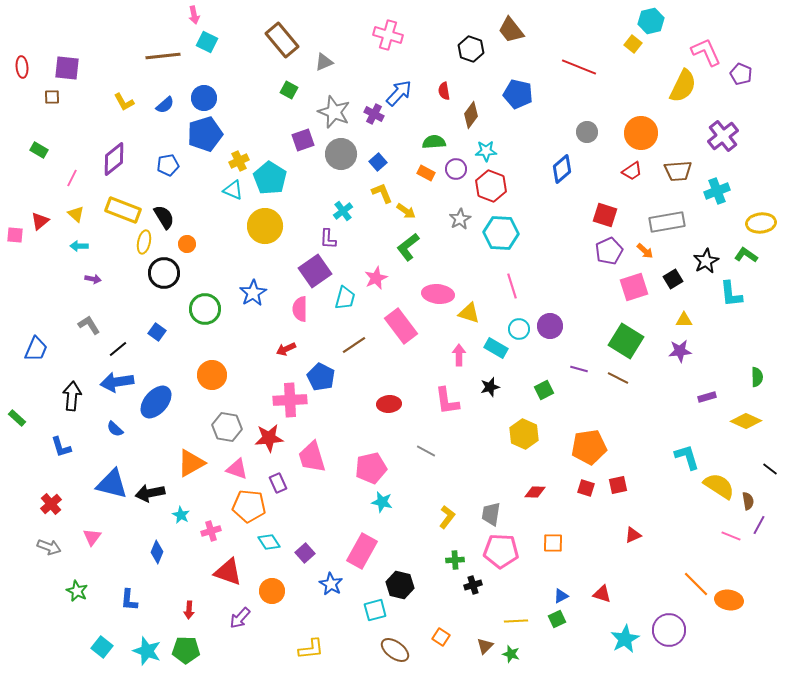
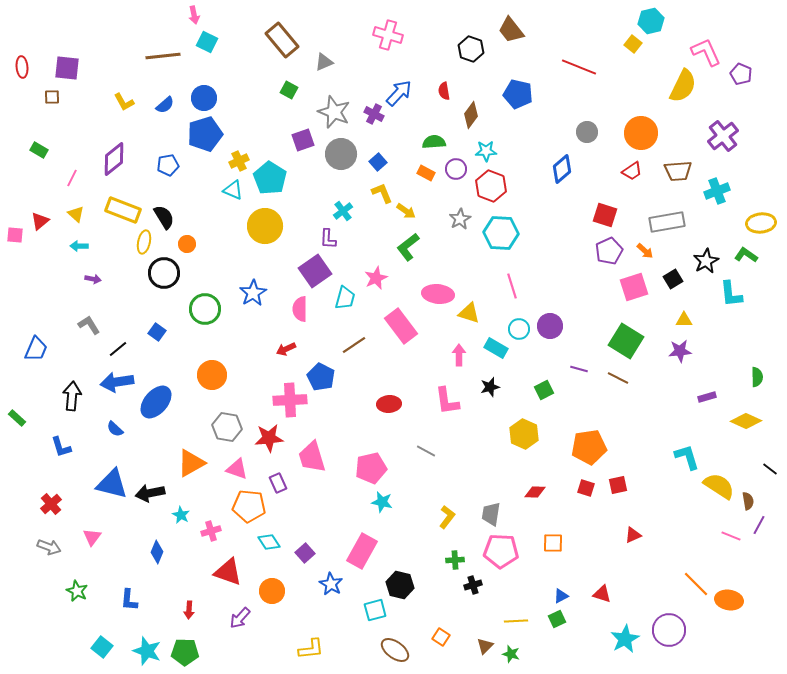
green pentagon at (186, 650): moved 1 px left, 2 px down
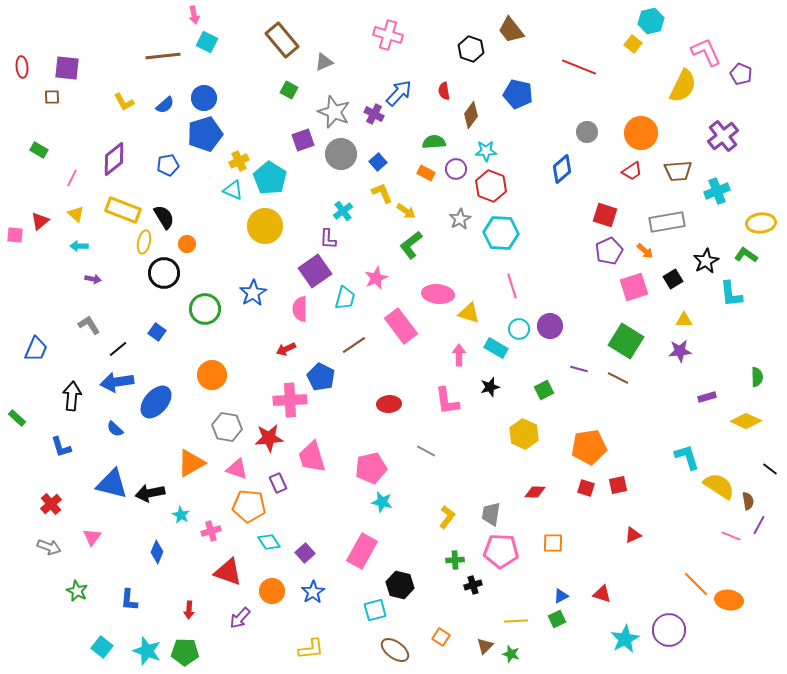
green L-shape at (408, 247): moved 3 px right, 2 px up
blue star at (331, 584): moved 18 px left, 8 px down; rotated 10 degrees clockwise
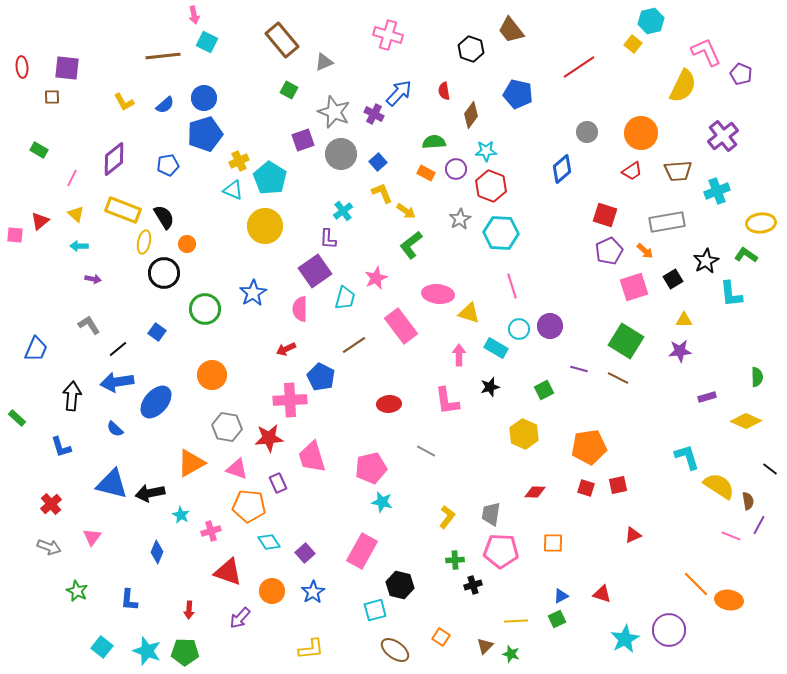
red line at (579, 67): rotated 56 degrees counterclockwise
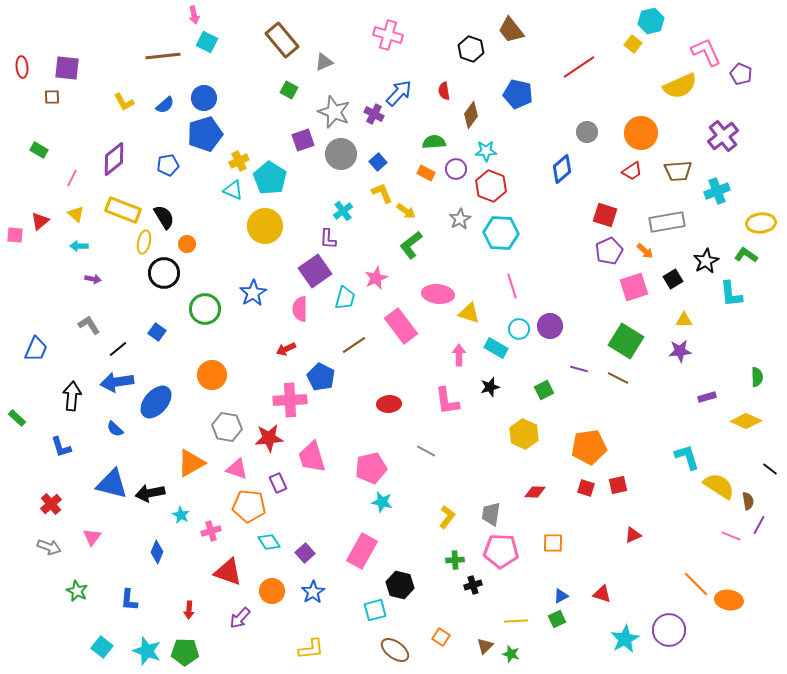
yellow semicircle at (683, 86): moved 3 px left; rotated 40 degrees clockwise
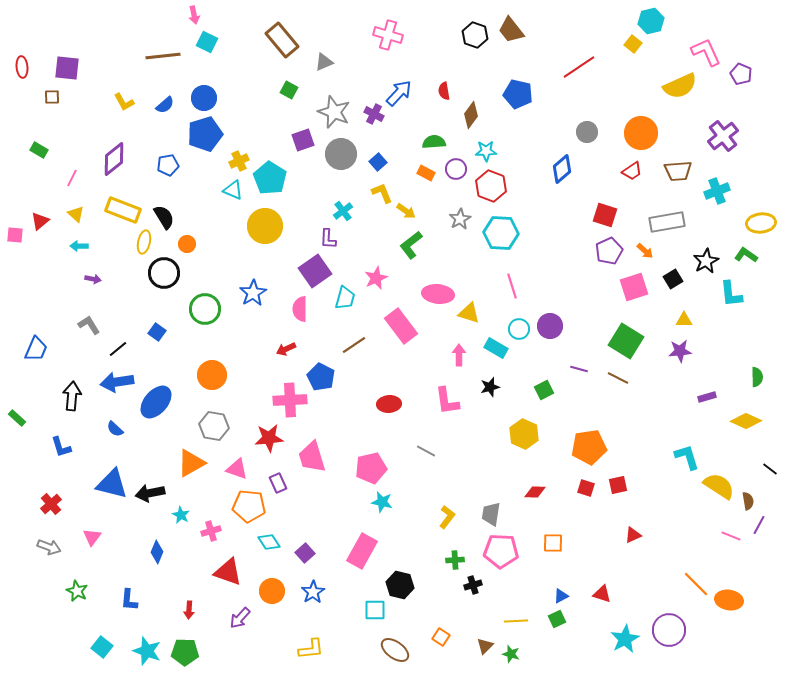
black hexagon at (471, 49): moved 4 px right, 14 px up
gray hexagon at (227, 427): moved 13 px left, 1 px up
cyan square at (375, 610): rotated 15 degrees clockwise
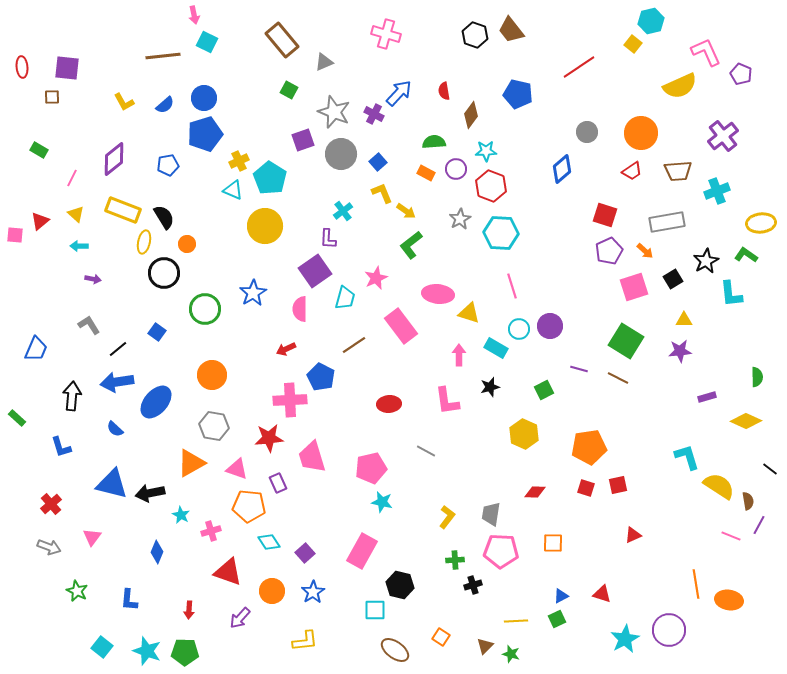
pink cross at (388, 35): moved 2 px left, 1 px up
orange line at (696, 584): rotated 36 degrees clockwise
yellow L-shape at (311, 649): moved 6 px left, 8 px up
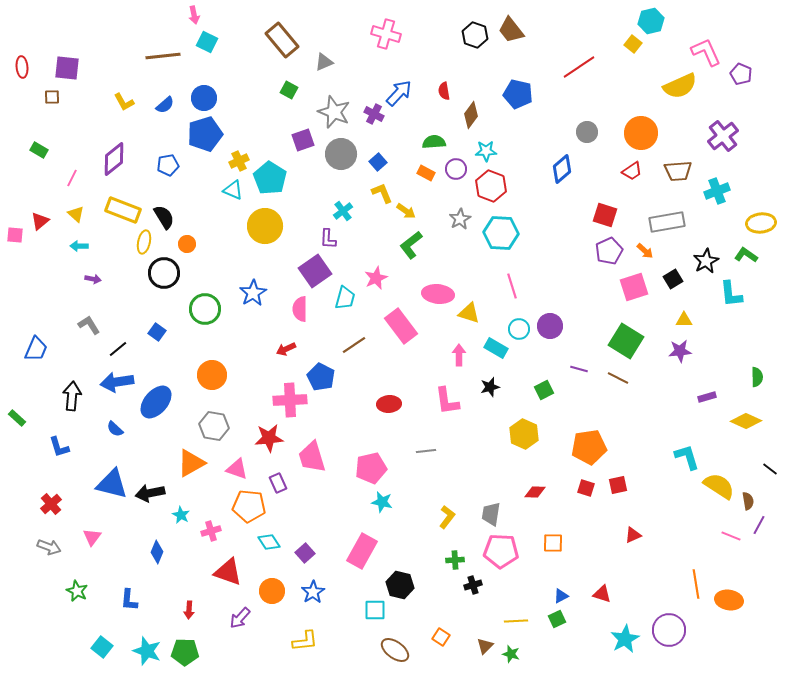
blue L-shape at (61, 447): moved 2 px left
gray line at (426, 451): rotated 36 degrees counterclockwise
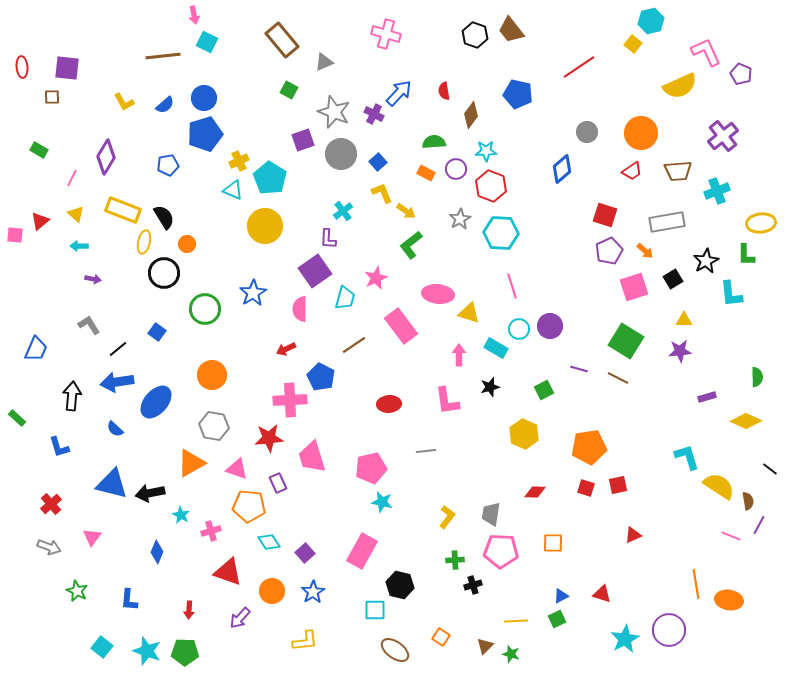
purple diamond at (114, 159): moved 8 px left, 2 px up; rotated 20 degrees counterclockwise
green L-shape at (746, 255): rotated 125 degrees counterclockwise
